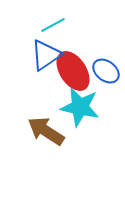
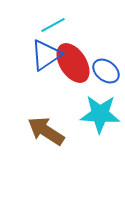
red ellipse: moved 8 px up
cyan star: moved 20 px right, 7 px down; rotated 9 degrees counterclockwise
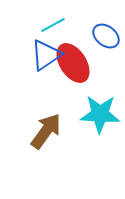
blue ellipse: moved 35 px up
brown arrow: rotated 93 degrees clockwise
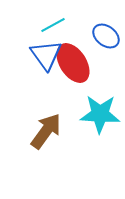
blue triangle: rotated 32 degrees counterclockwise
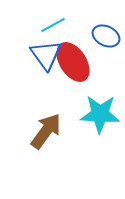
blue ellipse: rotated 12 degrees counterclockwise
red ellipse: moved 1 px up
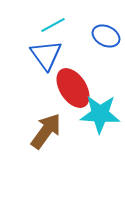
red ellipse: moved 26 px down
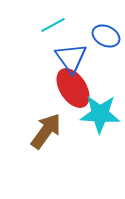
blue triangle: moved 25 px right, 3 px down
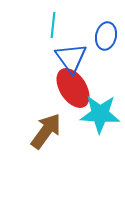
cyan line: rotated 55 degrees counterclockwise
blue ellipse: rotated 76 degrees clockwise
